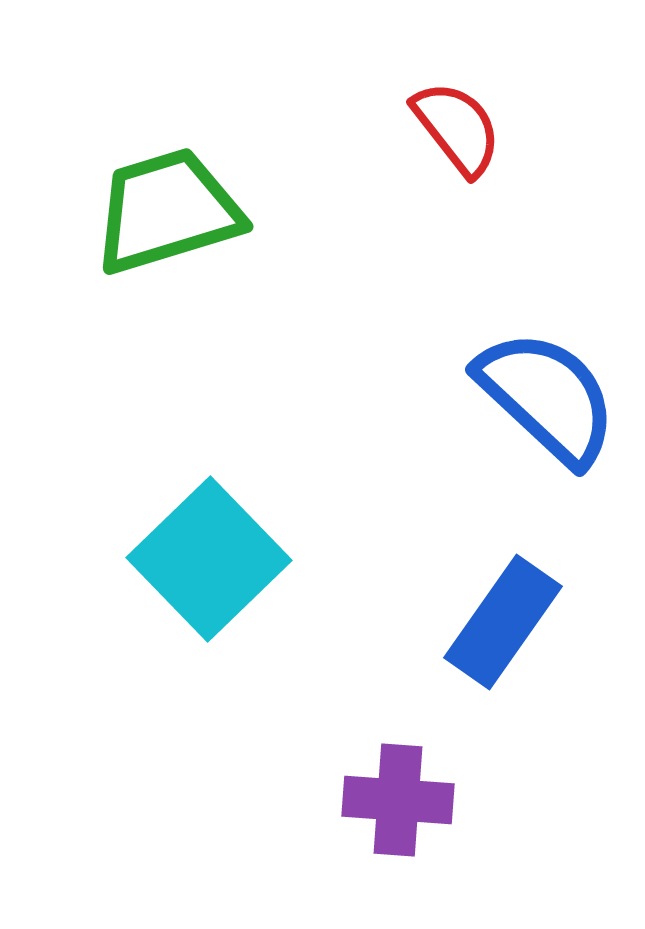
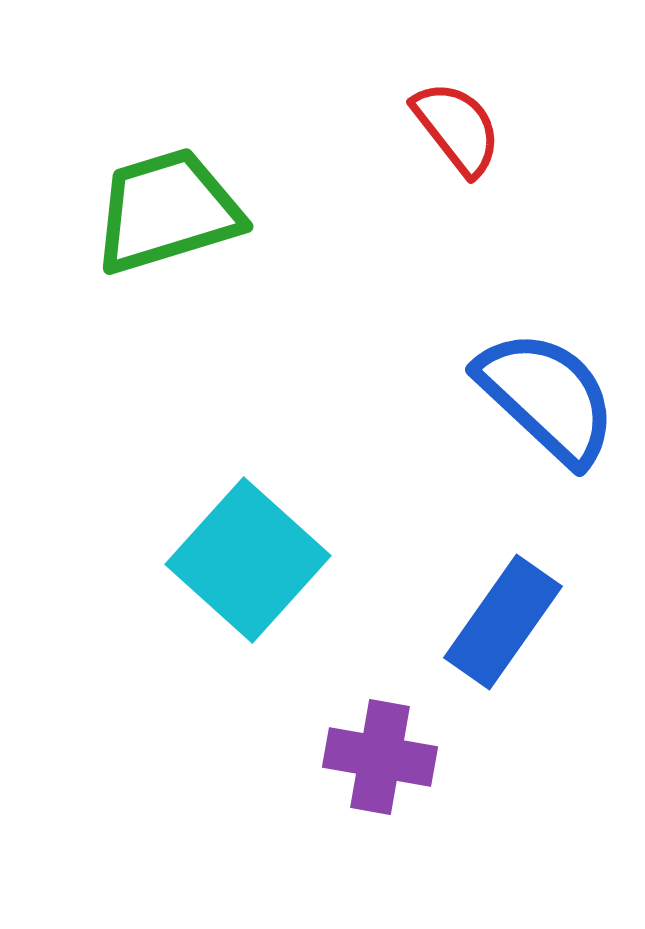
cyan square: moved 39 px right, 1 px down; rotated 4 degrees counterclockwise
purple cross: moved 18 px left, 43 px up; rotated 6 degrees clockwise
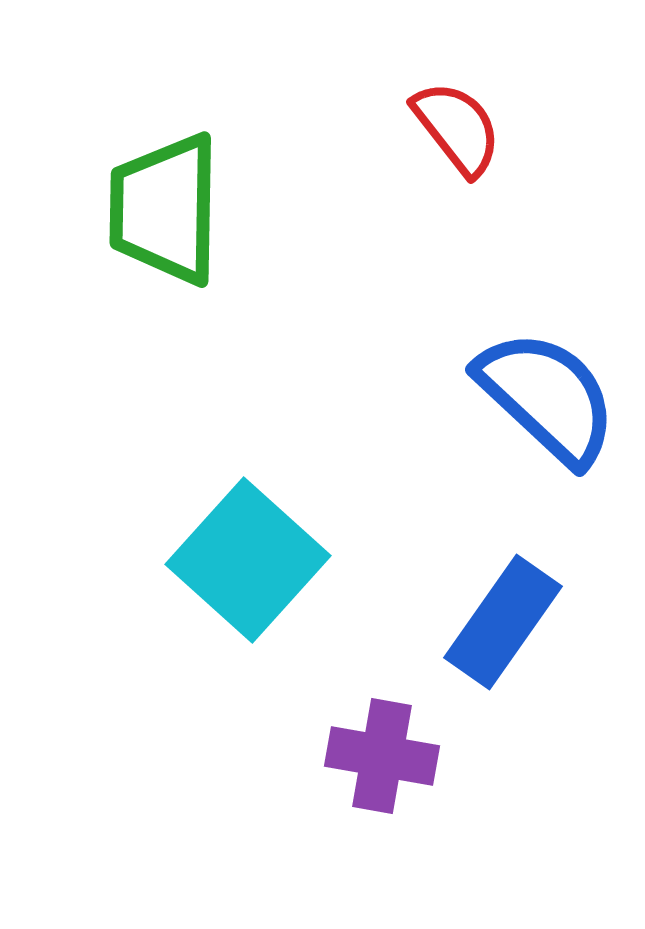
green trapezoid: moved 2 px left, 2 px up; rotated 72 degrees counterclockwise
purple cross: moved 2 px right, 1 px up
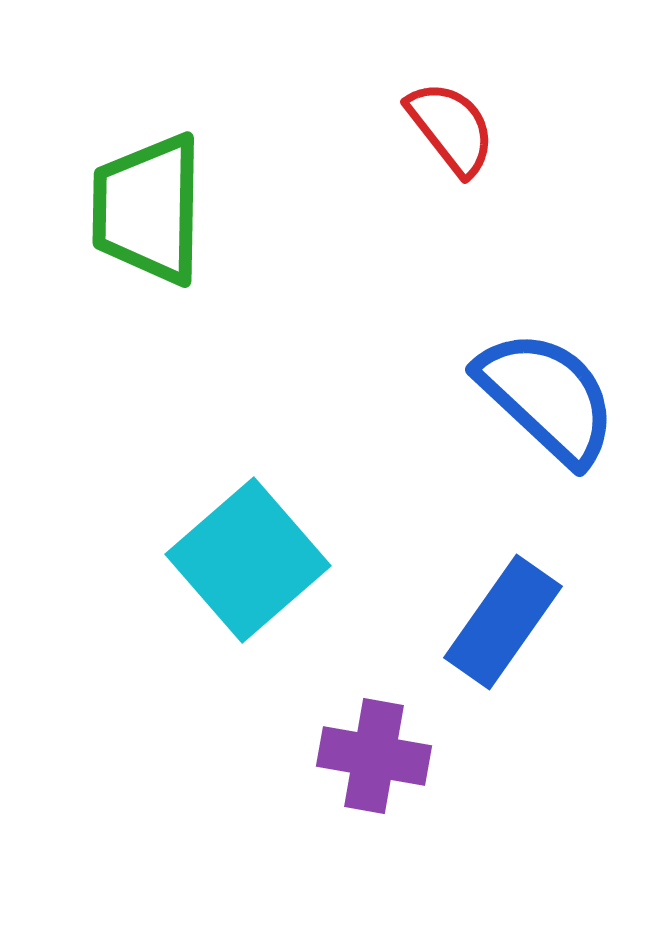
red semicircle: moved 6 px left
green trapezoid: moved 17 px left
cyan square: rotated 7 degrees clockwise
purple cross: moved 8 px left
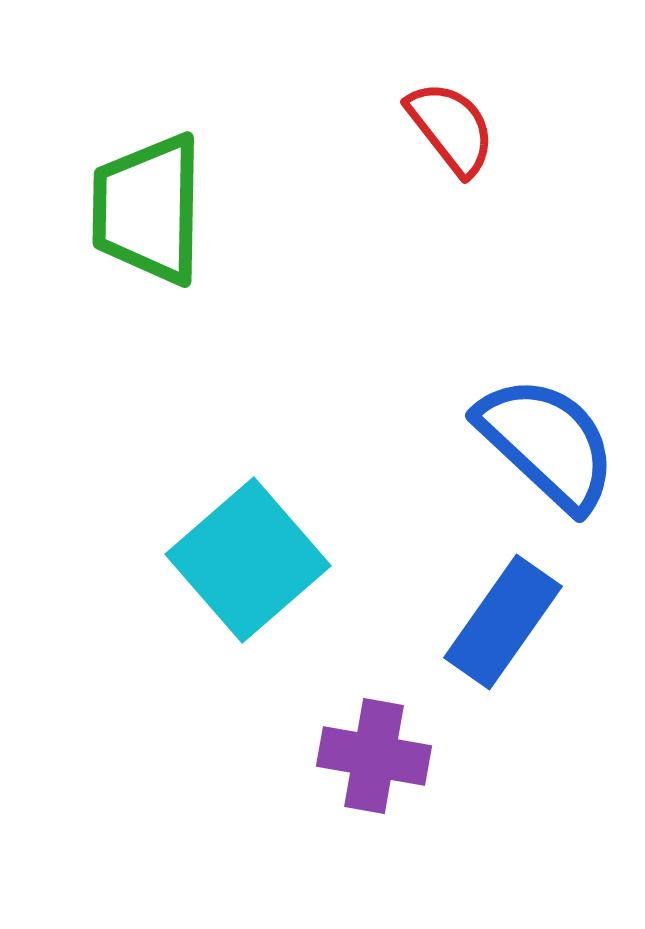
blue semicircle: moved 46 px down
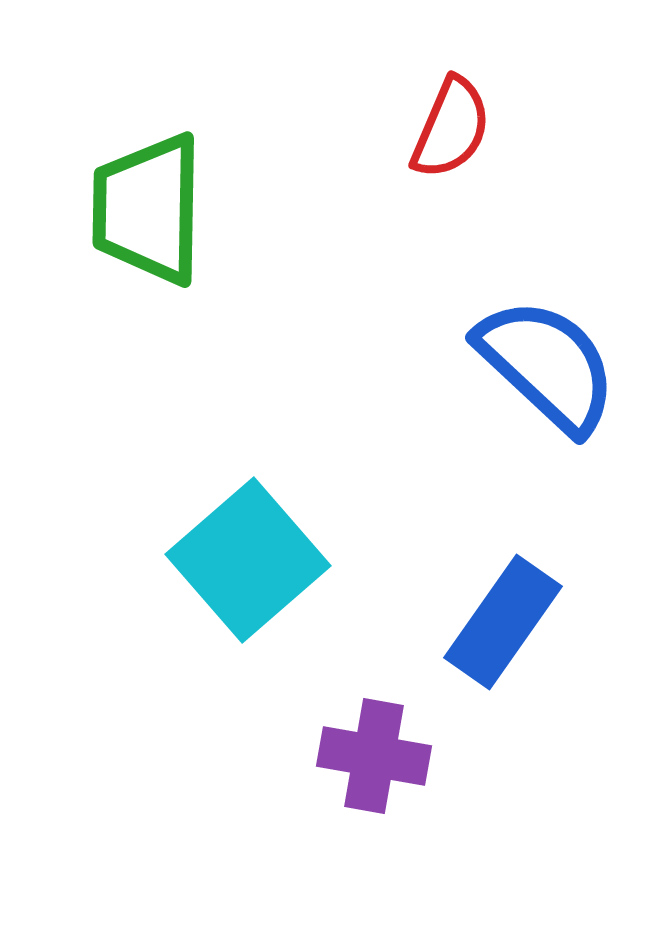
red semicircle: rotated 61 degrees clockwise
blue semicircle: moved 78 px up
